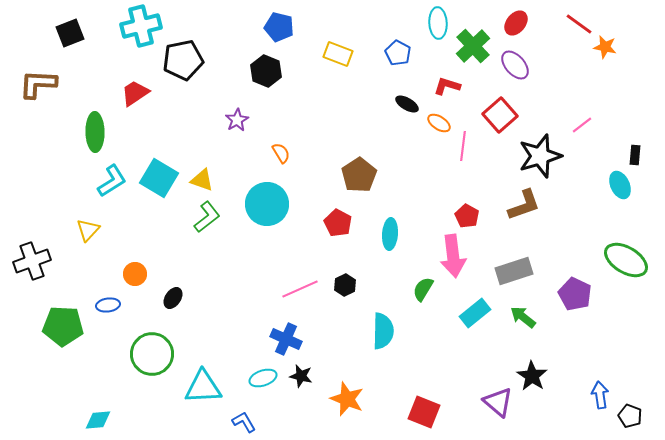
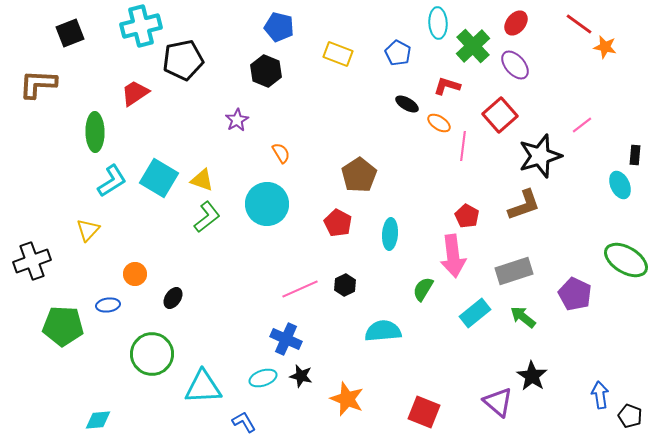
cyan semicircle at (383, 331): rotated 96 degrees counterclockwise
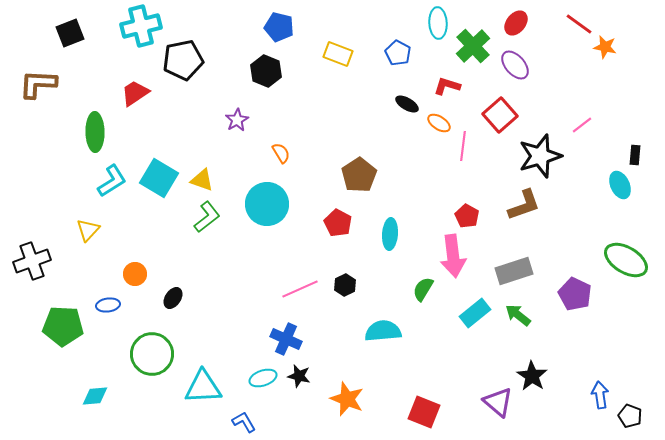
green arrow at (523, 317): moved 5 px left, 2 px up
black star at (301, 376): moved 2 px left
cyan diamond at (98, 420): moved 3 px left, 24 px up
